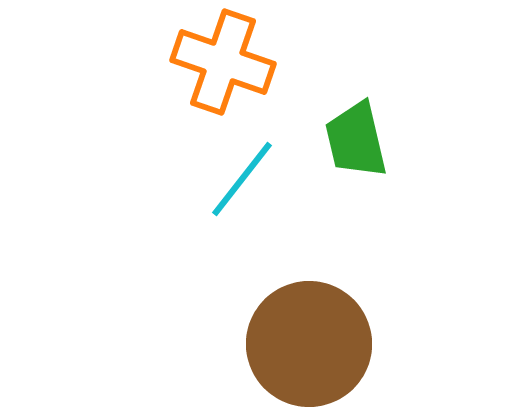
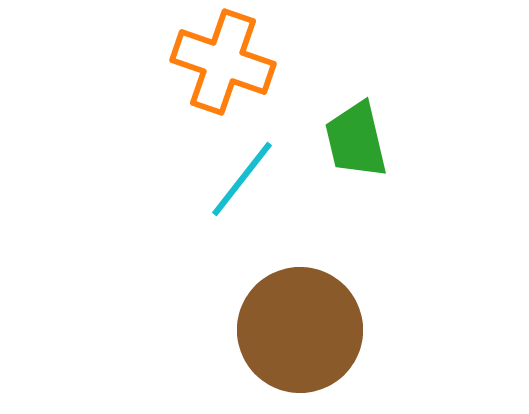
brown circle: moved 9 px left, 14 px up
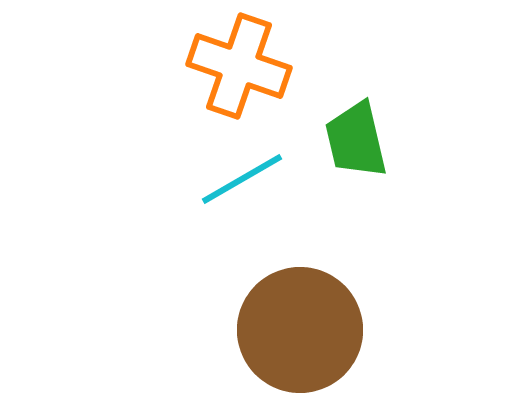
orange cross: moved 16 px right, 4 px down
cyan line: rotated 22 degrees clockwise
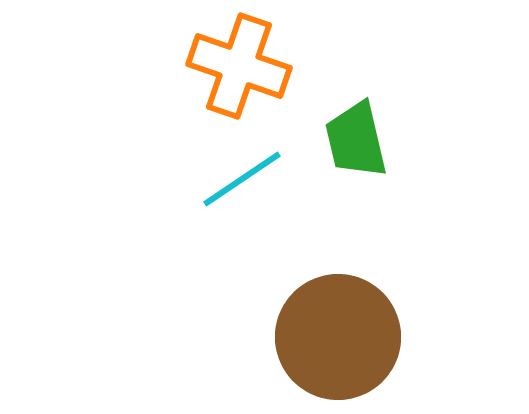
cyan line: rotated 4 degrees counterclockwise
brown circle: moved 38 px right, 7 px down
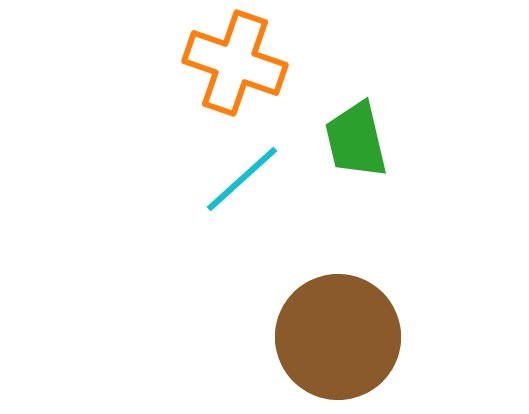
orange cross: moved 4 px left, 3 px up
cyan line: rotated 8 degrees counterclockwise
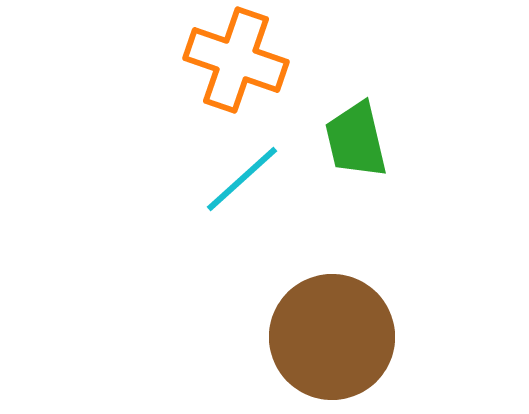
orange cross: moved 1 px right, 3 px up
brown circle: moved 6 px left
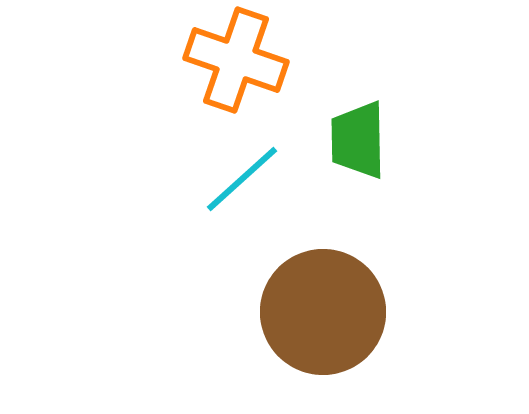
green trapezoid: moved 2 px right; rotated 12 degrees clockwise
brown circle: moved 9 px left, 25 px up
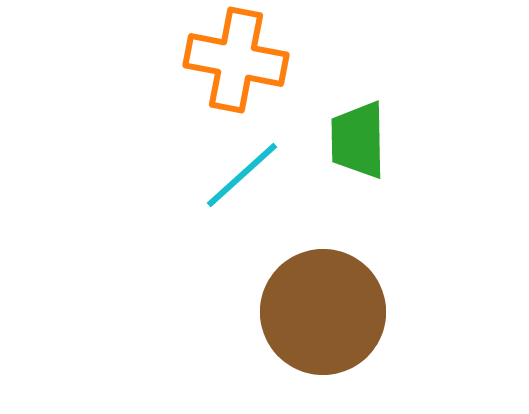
orange cross: rotated 8 degrees counterclockwise
cyan line: moved 4 px up
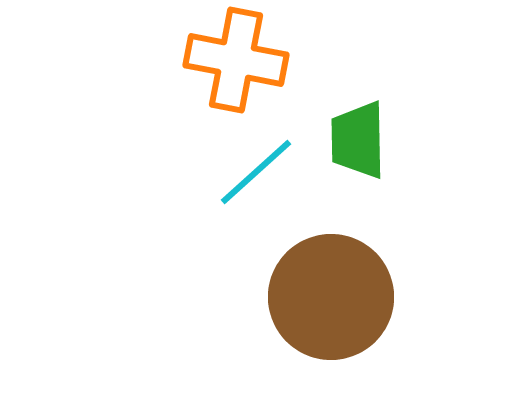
cyan line: moved 14 px right, 3 px up
brown circle: moved 8 px right, 15 px up
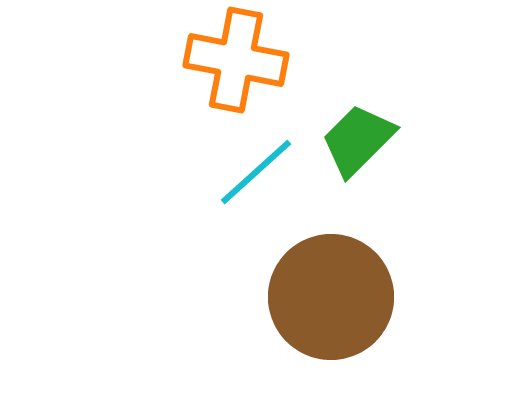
green trapezoid: rotated 46 degrees clockwise
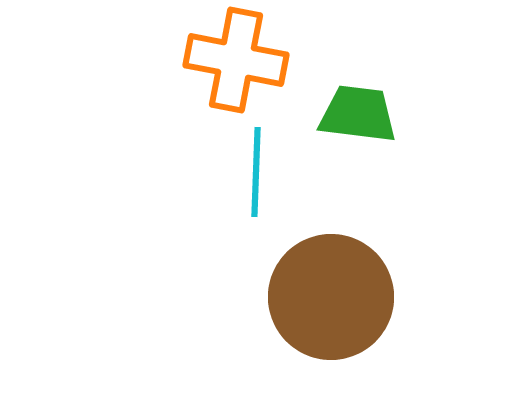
green trapezoid: moved 26 px up; rotated 52 degrees clockwise
cyan line: rotated 46 degrees counterclockwise
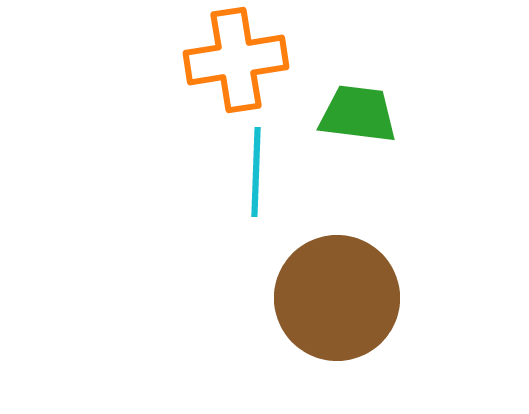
orange cross: rotated 20 degrees counterclockwise
brown circle: moved 6 px right, 1 px down
